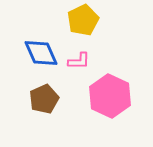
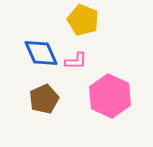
yellow pentagon: rotated 24 degrees counterclockwise
pink L-shape: moved 3 px left
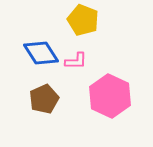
blue diamond: rotated 9 degrees counterclockwise
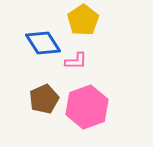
yellow pentagon: rotated 16 degrees clockwise
blue diamond: moved 2 px right, 10 px up
pink hexagon: moved 23 px left, 11 px down; rotated 15 degrees clockwise
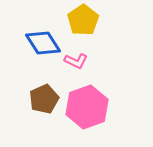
pink L-shape: rotated 25 degrees clockwise
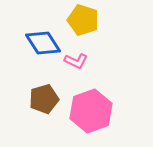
yellow pentagon: rotated 20 degrees counterclockwise
brown pentagon: rotated 8 degrees clockwise
pink hexagon: moved 4 px right, 4 px down
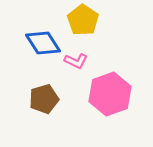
yellow pentagon: rotated 16 degrees clockwise
pink hexagon: moved 19 px right, 17 px up
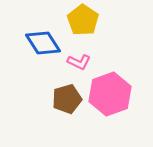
pink L-shape: moved 3 px right, 1 px down
brown pentagon: moved 23 px right
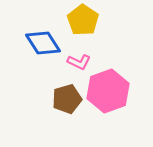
pink hexagon: moved 2 px left, 3 px up
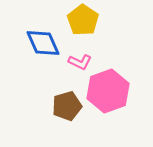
blue diamond: rotated 9 degrees clockwise
pink L-shape: moved 1 px right
brown pentagon: moved 7 px down
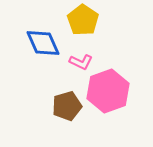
pink L-shape: moved 1 px right
